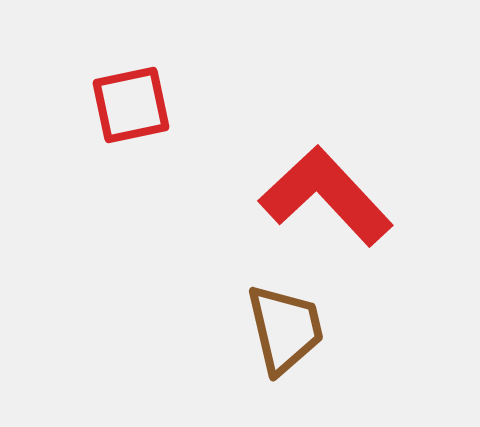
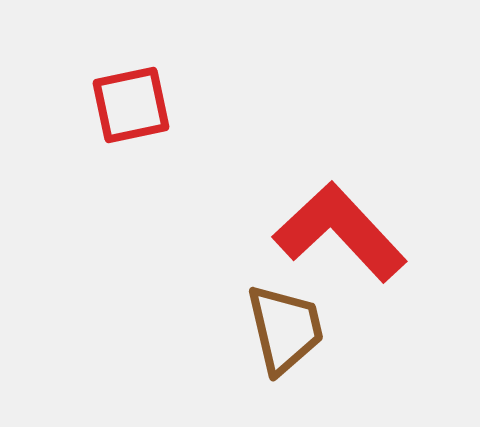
red L-shape: moved 14 px right, 36 px down
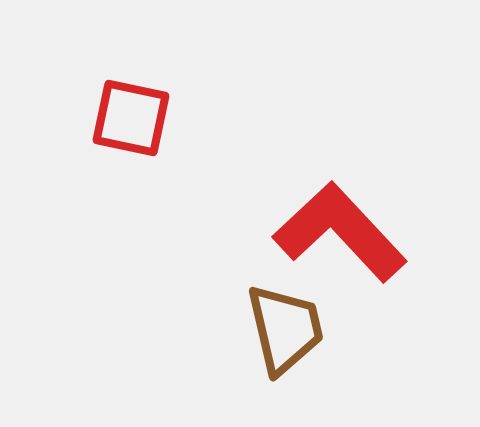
red square: moved 13 px down; rotated 24 degrees clockwise
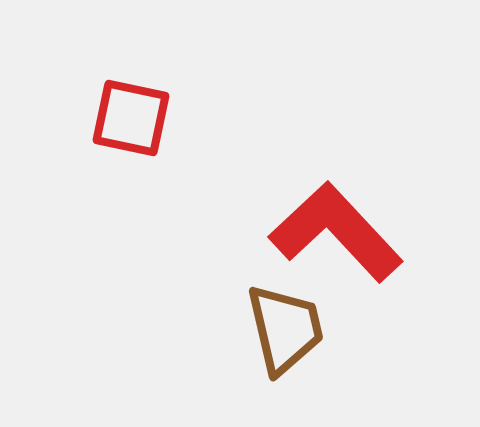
red L-shape: moved 4 px left
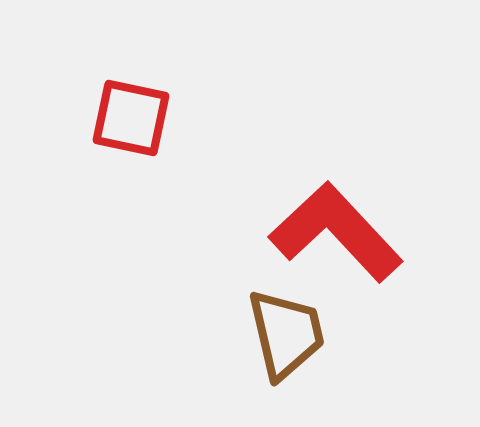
brown trapezoid: moved 1 px right, 5 px down
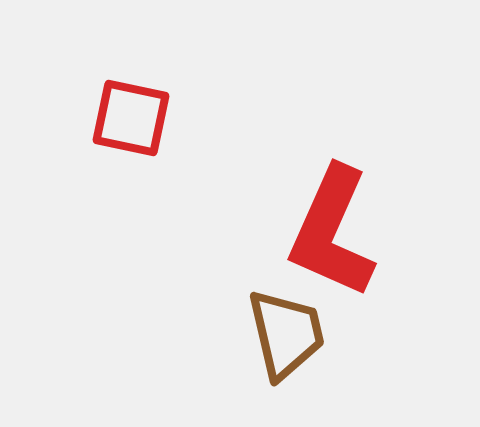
red L-shape: moved 4 px left; rotated 113 degrees counterclockwise
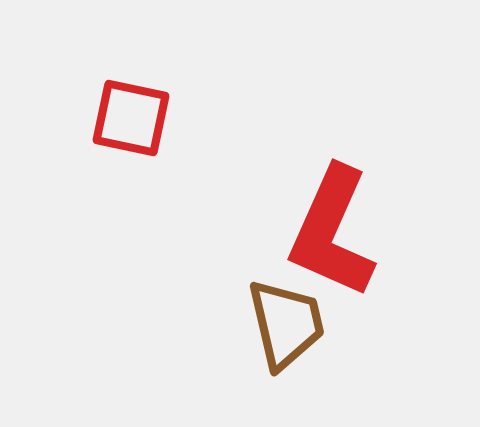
brown trapezoid: moved 10 px up
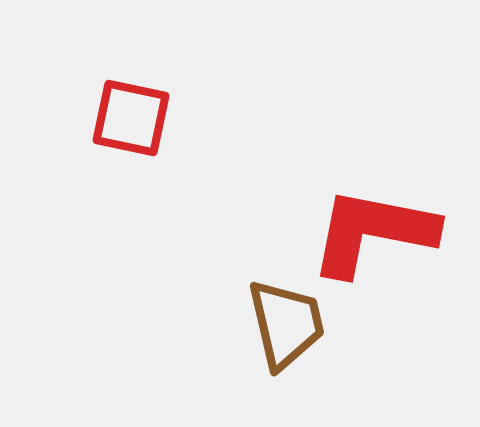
red L-shape: moved 41 px right; rotated 77 degrees clockwise
